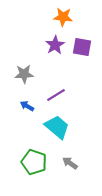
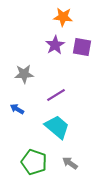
blue arrow: moved 10 px left, 3 px down
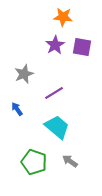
gray star: rotated 18 degrees counterclockwise
purple line: moved 2 px left, 2 px up
blue arrow: rotated 24 degrees clockwise
gray arrow: moved 2 px up
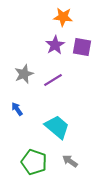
purple line: moved 1 px left, 13 px up
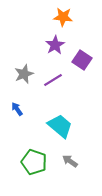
purple square: moved 13 px down; rotated 24 degrees clockwise
cyan trapezoid: moved 3 px right, 1 px up
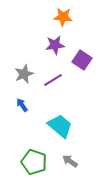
purple star: rotated 24 degrees clockwise
blue arrow: moved 5 px right, 4 px up
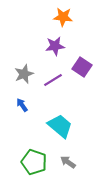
purple star: moved 1 px down
purple square: moved 7 px down
gray arrow: moved 2 px left, 1 px down
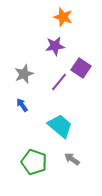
orange star: rotated 12 degrees clockwise
purple square: moved 1 px left, 1 px down
purple line: moved 6 px right, 2 px down; rotated 18 degrees counterclockwise
gray arrow: moved 4 px right, 3 px up
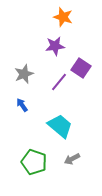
gray arrow: rotated 63 degrees counterclockwise
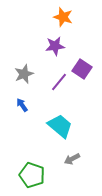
purple square: moved 1 px right, 1 px down
green pentagon: moved 2 px left, 13 px down
